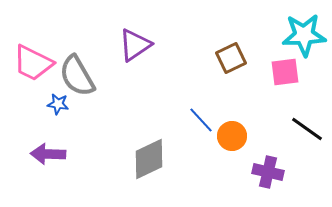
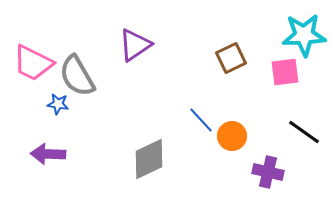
black line: moved 3 px left, 3 px down
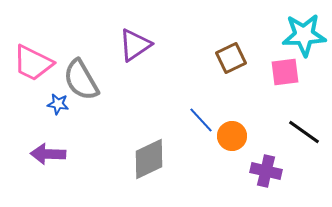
gray semicircle: moved 4 px right, 4 px down
purple cross: moved 2 px left, 1 px up
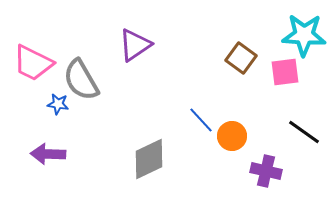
cyan star: rotated 6 degrees clockwise
brown square: moved 10 px right; rotated 28 degrees counterclockwise
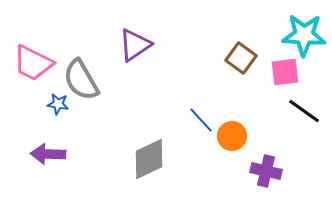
black line: moved 21 px up
